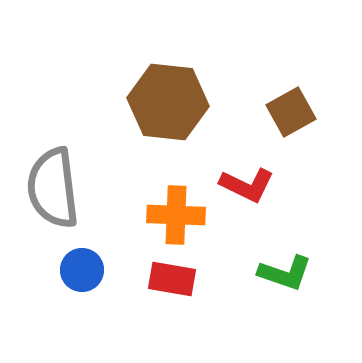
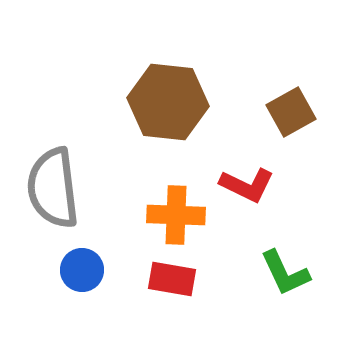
green L-shape: rotated 46 degrees clockwise
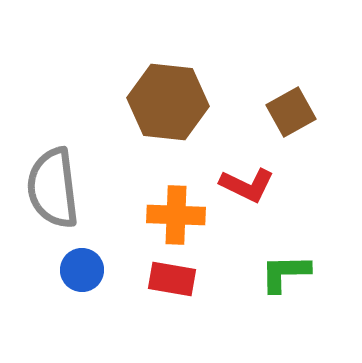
green L-shape: rotated 114 degrees clockwise
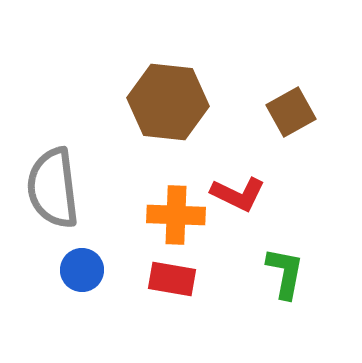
red L-shape: moved 9 px left, 9 px down
green L-shape: rotated 102 degrees clockwise
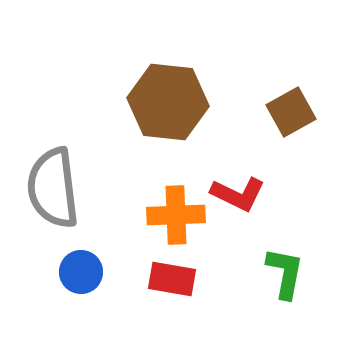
orange cross: rotated 4 degrees counterclockwise
blue circle: moved 1 px left, 2 px down
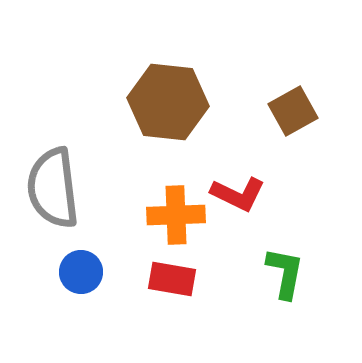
brown square: moved 2 px right, 1 px up
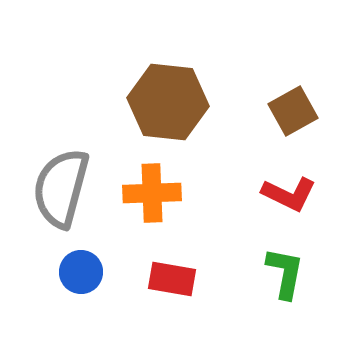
gray semicircle: moved 8 px right; rotated 22 degrees clockwise
red L-shape: moved 51 px right
orange cross: moved 24 px left, 22 px up
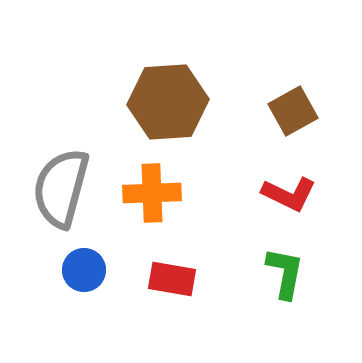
brown hexagon: rotated 10 degrees counterclockwise
blue circle: moved 3 px right, 2 px up
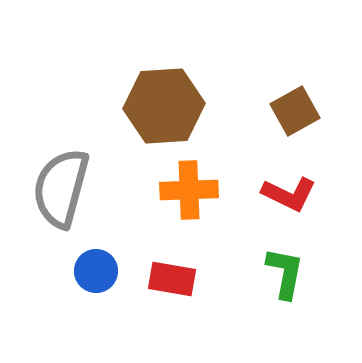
brown hexagon: moved 4 px left, 4 px down
brown square: moved 2 px right
orange cross: moved 37 px right, 3 px up
blue circle: moved 12 px right, 1 px down
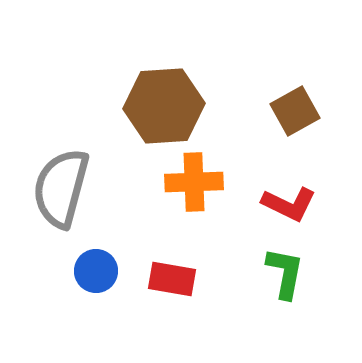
orange cross: moved 5 px right, 8 px up
red L-shape: moved 10 px down
